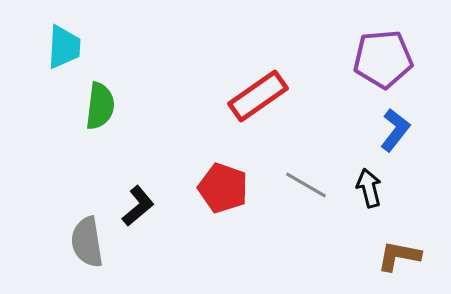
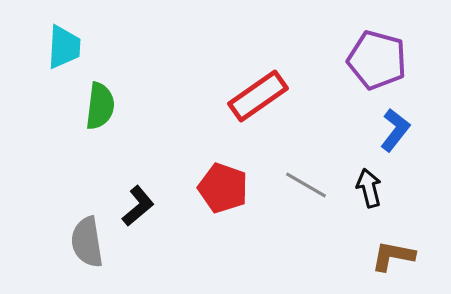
purple pentagon: moved 6 px left, 1 px down; rotated 20 degrees clockwise
brown L-shape: moved 6 px left
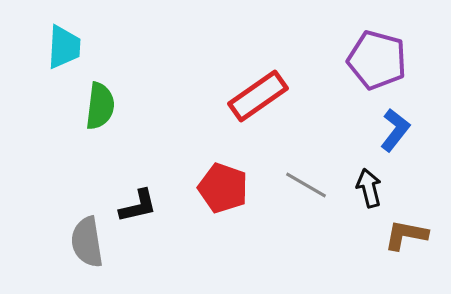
black L-shape: rotated 27 degrees clockwise
brown L-shape: moved 13 px right, 21 px up
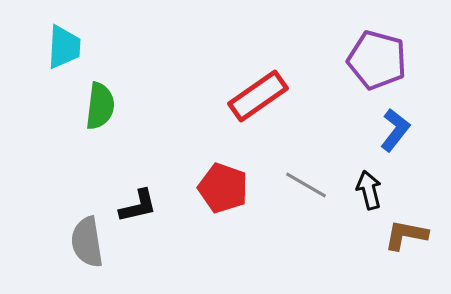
black arrow: moved 2 px down
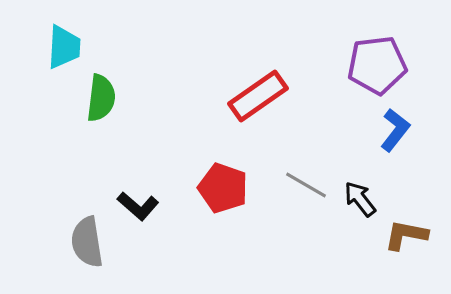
purple pentagon: moved 5 px down; rotated 22 degrees counterclockwise
green semicircle: moved 1 px right, 8 px up
black arrow: moved 9 px left, 9 px down; rotated 24 degrees counterclockwise
black L-shape: rotated 54 degrees clockwise
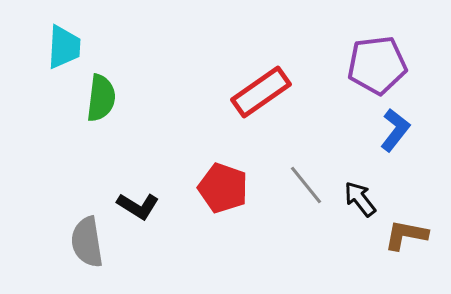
red rectangle: moved 3 px right, 4 px up
gray line: rotated 21 degrees clockwise
black L-shape: rotated 9 degrees counterclockwise
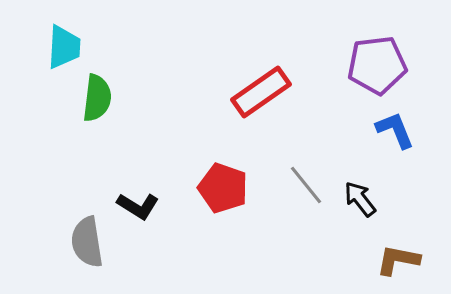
green semicircle: moved 4 px left
blue L-shape: rotated 60 degrees counterclockwise
brown L-shape: moved 8 px left, 25 px down
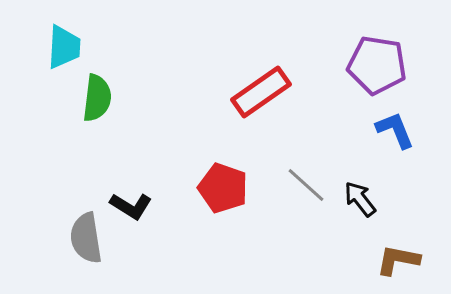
purple pentagon: rotated 16 degrees clockwise
gray line: rotated 9 degrees counterclockwise
black L-shape: moved 7 px left
gray semicircle: moved 1 px left, 4 px up
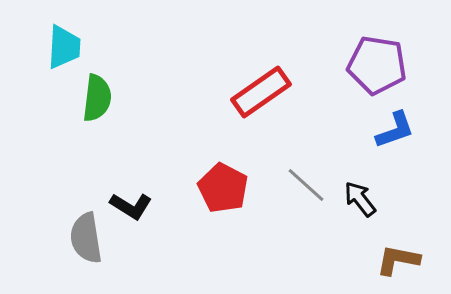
blue L-shape: rotated 93 degrees clockwise
red pentagon: rotated 9 degrees clockwise
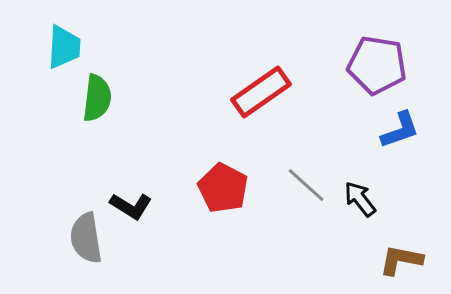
blue L-shape: moved 5 px right
brown L-shape: moved 3 px right
